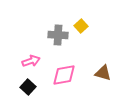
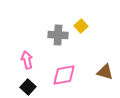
pink arrow: moved 4 px left, 1 px up; rotated 84 degrees counterclockwise
brown triangle: moved 2 px right, 1 px up
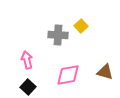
pink diamond: moved 4 px right
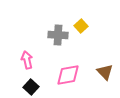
brown triangle: rotated 30 degrees clockwise
black square: moved 3 px right
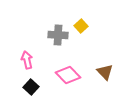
pink diamond: rotated 55 degrees clockwise
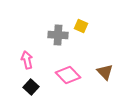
yellow square: rotated 24 degrees counterclockwise
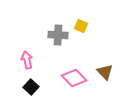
pink diamond: moved 6 px right, 3 px down
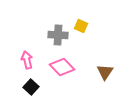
brown triangle: rotated 18 degrees clockwise
pink diamond: moved 12 px left, 11 px up
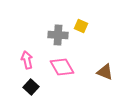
pink diamond: rotated 15 degrees clockwise
brown triangle: rotated 42 degrees counterclockwise
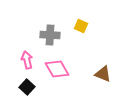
gray cross: moved 8 px left
pink diamond: moved 5 px left, 2 px down
brown triangle: moved 2 px left, 2 px down
black square: moved 4 px left
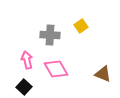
yellow square: rotated 32 degrees clockwise
pink diamond: moved 1 px left
black square: moved 3 px left
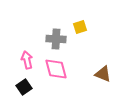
yellow square: moved 1 px left, 1 px down; rotated 16 degrees clockwise
gray cross: moved 6 px right, 4 px down
pink diamond: rotated 15 degrees clockwise
black square: rotated 14 degrees clockwise
